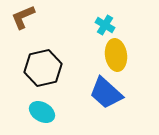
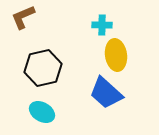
cyan cross: moved 3 px left; rotated 30 degrees counterclockwise
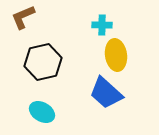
black hexagon: moved 6 px up
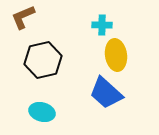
black hexagon: moved 2 px up
cyan ellipse: rotated 15 degrees counterclockwise
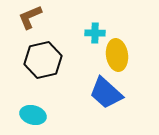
brown L-shape: moved 7 px right
cyan cross: moved 7 px left, 8 px down
yellow ellipse: moved 1 px right
cyan ellipse: moved 9 px left, 3 px down
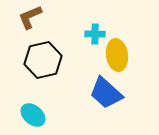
cyan cross: moved 1 px down
cyan ellipse: rotated 25 degrees clockwise
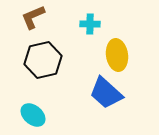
brown L-shape: moved 3 px right
cyan cross: moved 5 px left, 10 px up
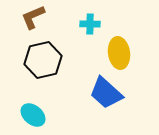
yellow ellipse: moved 2 px right, 2 px up
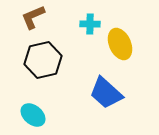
yellow ellipse: moved 1 px right, 9 px up; rotated 16 degrees counterclockwise
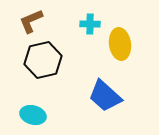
brown L-shape: moved 2 px left, 4 px down
yellow ellipse: rotated 16 degrees clockwise
blue trapezoid: moved 1 px left, 3 px down
cyan ellipse: rotated 25 degrees counterclockwise
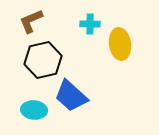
blue trapezoid: moved 34 px left
cyan ellipse: moved 1 px right, 5 px up; rotated 10 degrees counterclockwise
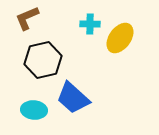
brown L-shape: moved 4 px left, 3 px up
yellow ellipse: moved 6 px up; rotated 44 degrees clockwise
blue trapezoid: moved 2 px right, 2 px down
